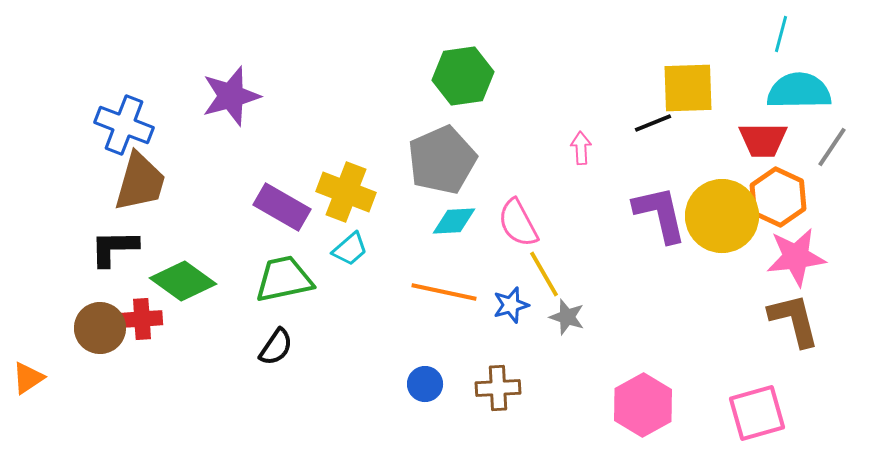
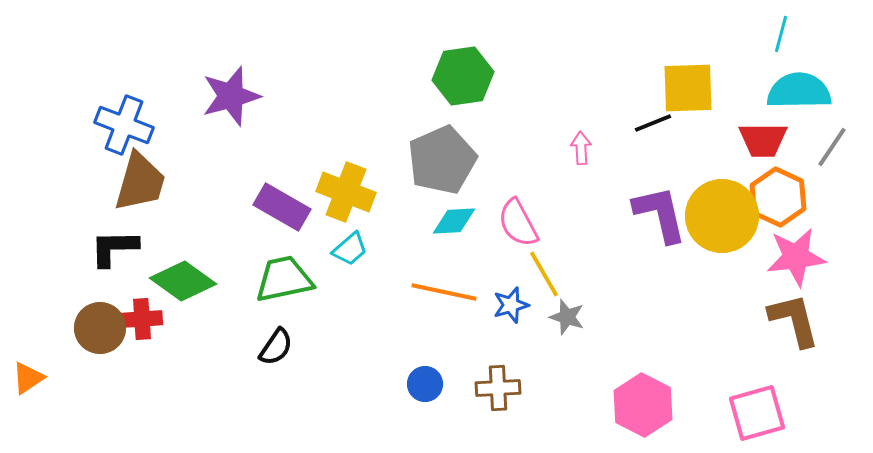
pink hexagon: rotated 4 degrees counterclockwise
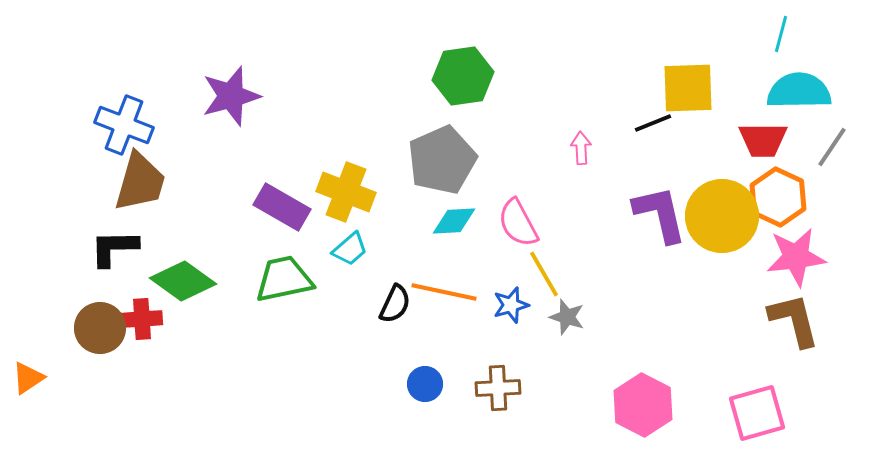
black semicircle: moved 119 px right, 43 px up; rotated 9 degrees counterclockwise
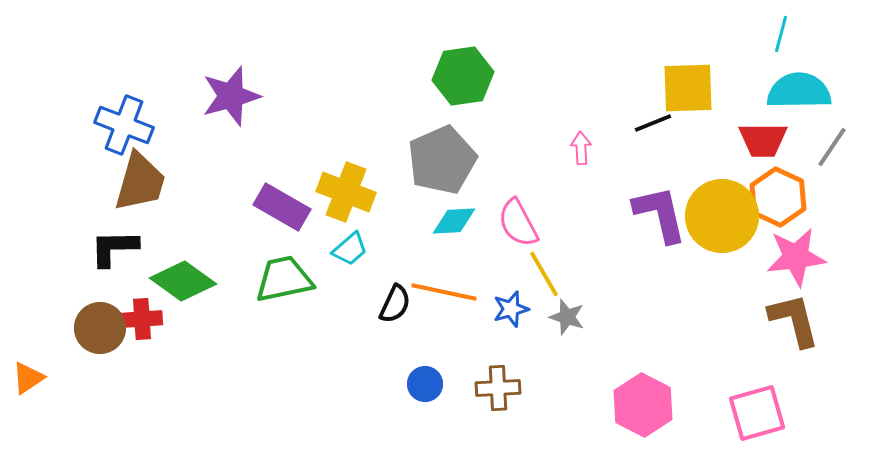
blue star: moved 4 px down
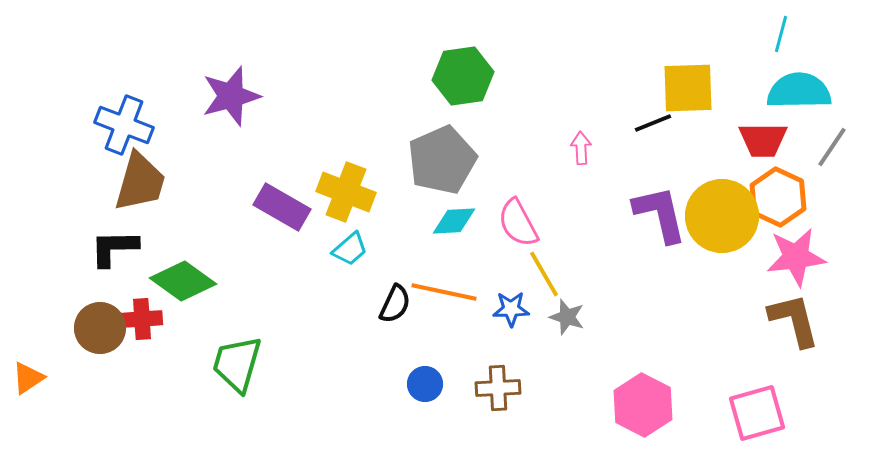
green trapezoid: moved 47 px left, 85 px down; rotated 62 degrees counterclockwise
blue star: rotated 15 degrees clockwise
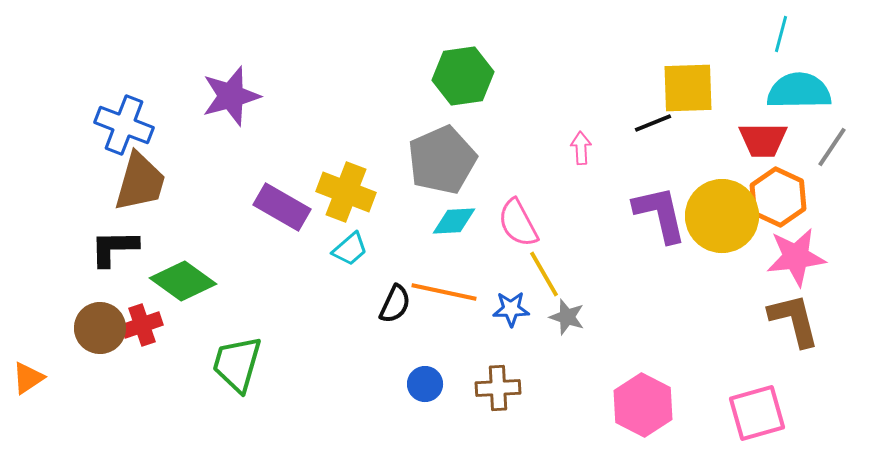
red cross: moved 6 px down; rotated 15 degrees counterclockwise
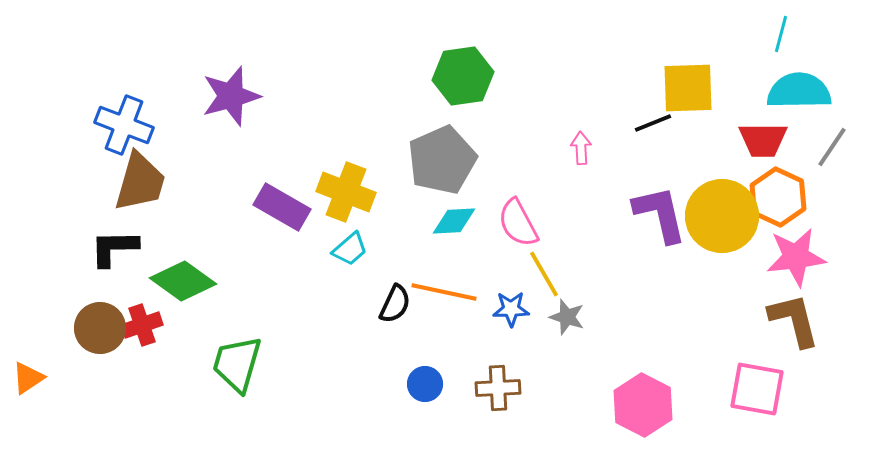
pink square: moved 24 px up; rotated 26 degrees clockwise
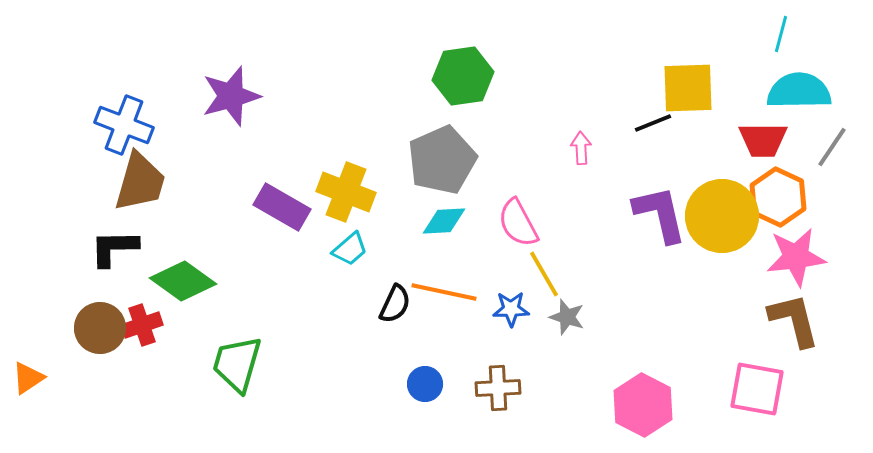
cyan diamond: moved 10 px left
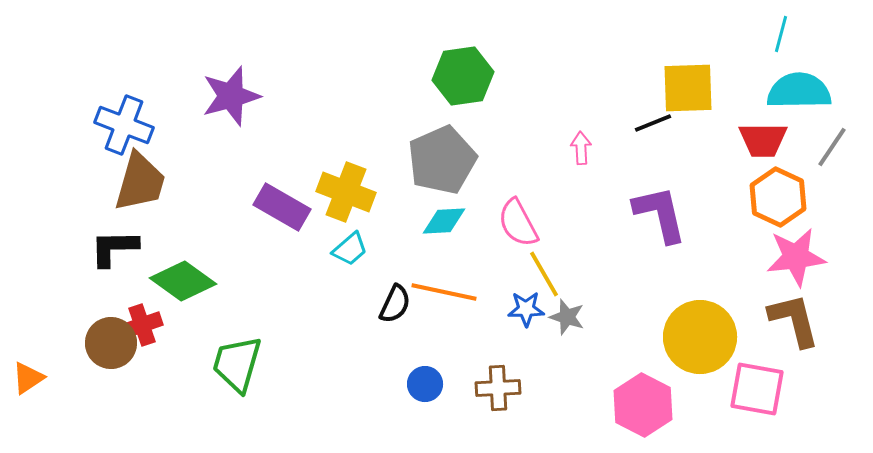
yellow circle: moved 22 px left, 121 px down
blue star: moved 15 px right
brown circle: moved 11 px right, 15 px down
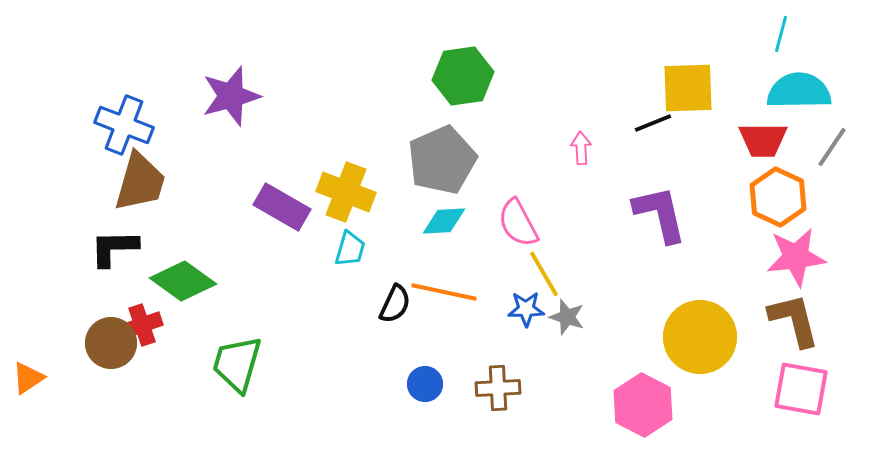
cyan trapezoid: rotated 33 degrees counterclockwise
pink square: moved 44 px right
